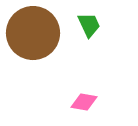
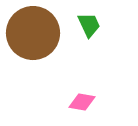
pink diamond: moved 2 px left
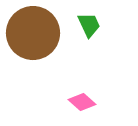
pink diamond: rotated 32 degrees clockwise
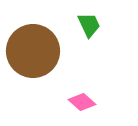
brown circle: moved 18 px down
